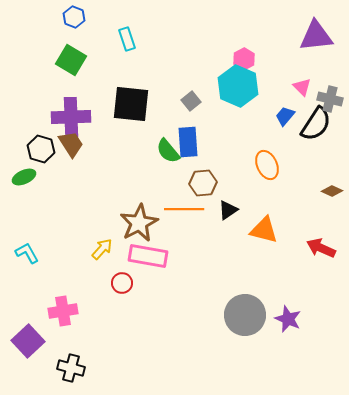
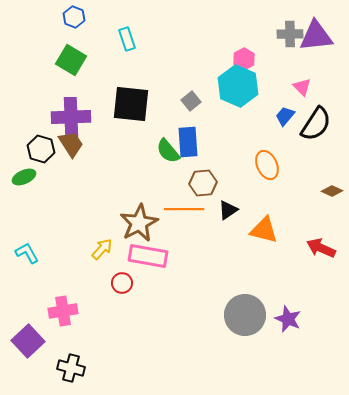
gray cross: moved 40 px left, 65 px up; rotated 15 degrees counterclockwise
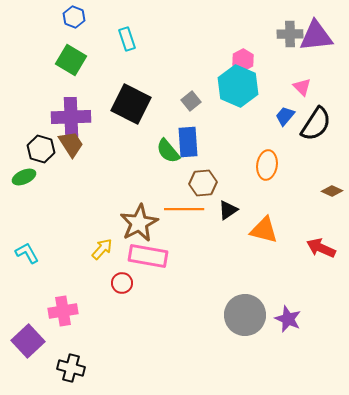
pink hexagon: moved 1 px left, 1 px down
black square: rotated 21 degrees clockwise
orange ellipse: rotated 32 degrees clockwise
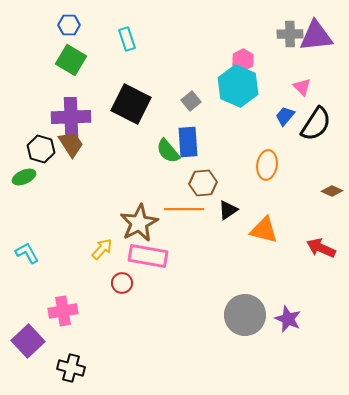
blue hexagon: moved 5 px left, 8 px down; rotated 20 degrees counterclockwise
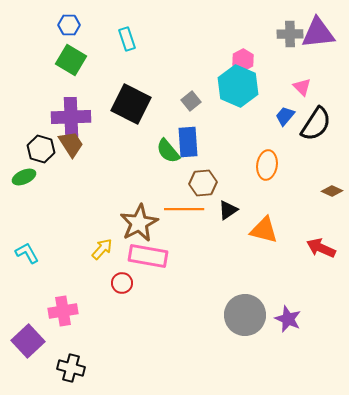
purple triangle: moved 2 px right, 3 px up
